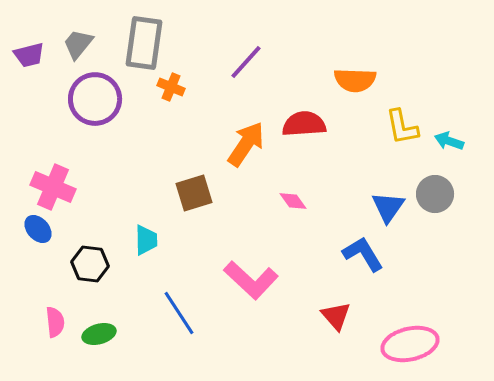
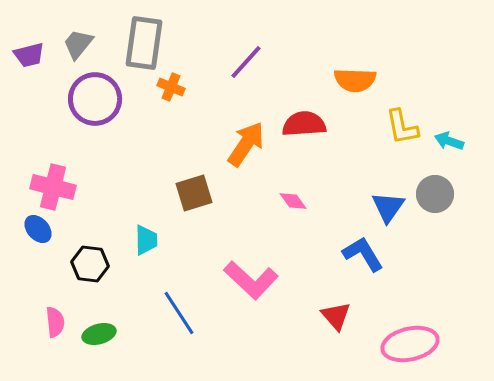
pink cross: rotated 9 degrees counterclockwise
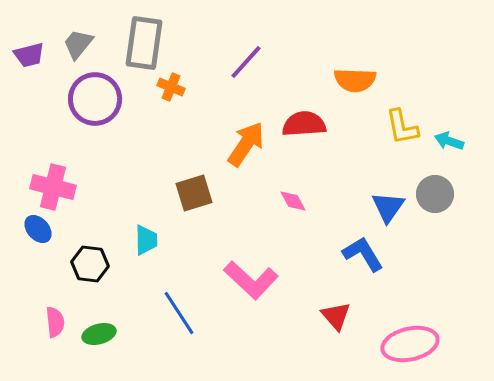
pink diamond: rotated 8 degrees clockwise
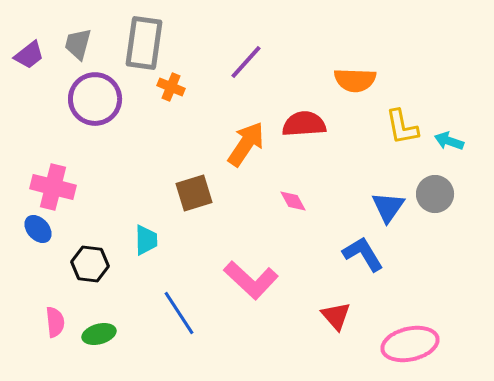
gray trapezoid: rotated 24 degrees counterclockwise
purple trapezoid: rotated 24 degrees counterclockwise
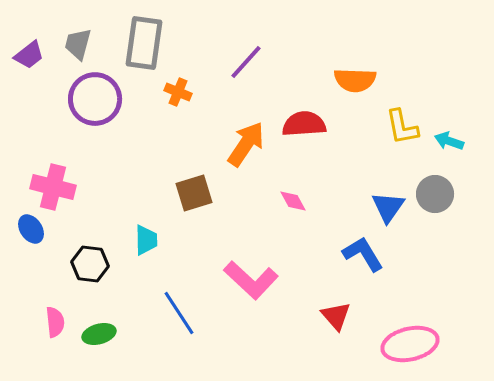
orange cross: moved 7 px right, 5 px down
blue ellipse: moved 7 px left; rotated 8 degrees clockwise
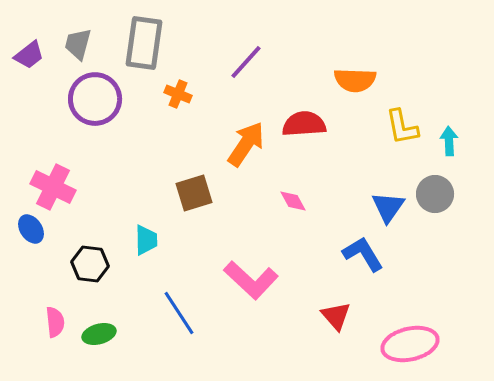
orange cross: moved 2 px down
cyan arrow: rotated 68 degrees clockwise
pink cross: rotated 12 degrees clockwise
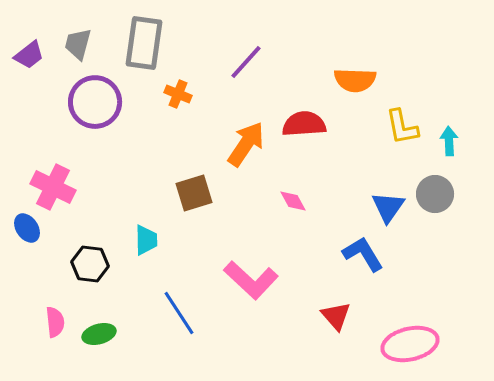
purple circle: moved 3 px down
blue ellipse: moved 4 px left, 1 px up
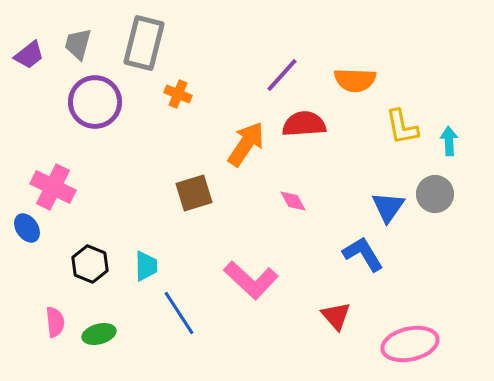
gray rectangle: rotated 6 degrees clockwise
purple line: moved 36 px right, 13 px down
cyan trapezoid: moved 26 px down
black hexagon: rotated 15 degrees clockwise
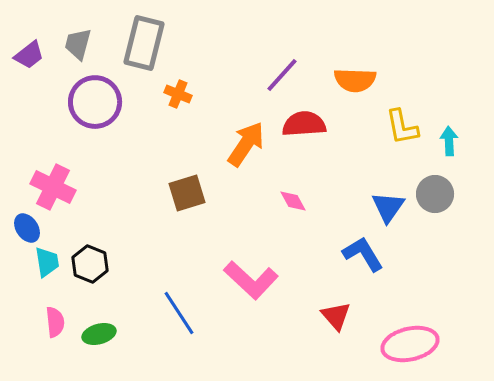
brown square: moved 7 px left
cyan trapezoid: moved 99 px left, 4 px up; rotated 8 degrees counterclockwise
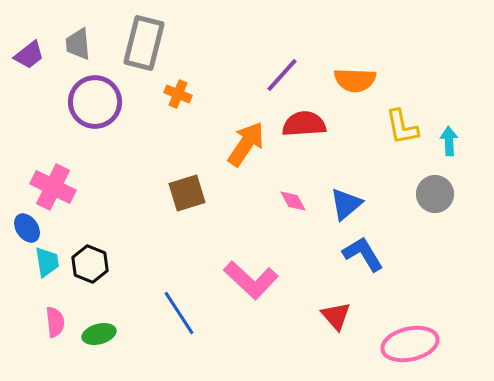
gray trapezoid: rotated 20 degrees counterclockwise
blue triangle: moved 42 px left, 3 px up; rotated 15 degrees clockwise
